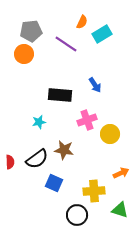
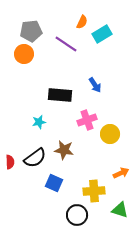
black semicircle: moved 2 px left, 1 px up
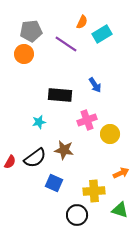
red semicircle: rotated 32 degrees clockwise
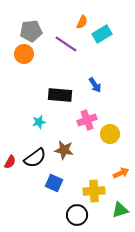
green triangle: rotated 36 degrees counterclockwise
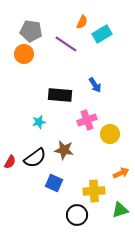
gray pentagon: rotated 15 degrees clockwise
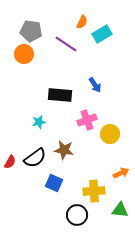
green triangle: rotated 24 degrees clockwise
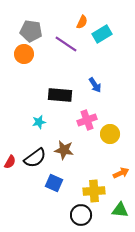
black circle: moved 4 px right
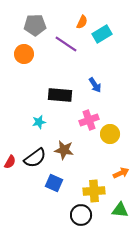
gray pentagon: moved 4 px right, 6 px up; rotated 10 degrees counterclockwise
pink cross: moved 2 px right
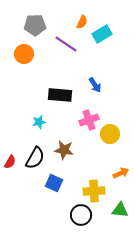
black semicircle: rotated 25 degrees counterclockwise
